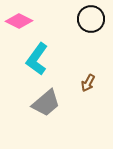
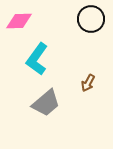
pink diamond: rotated 28 degrees counterclockwise
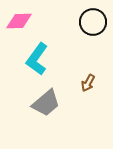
black circle: moved 2 px right, 3 px down
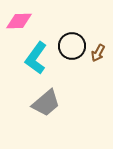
black circle: moved 21 px left, 24 px down
cyan L-shape: moved 1 px left, 1 px up
brown arrow: moved 10 px right, 30 px up
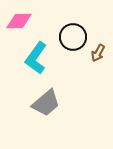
black circle: moved 1 px right, 9 px up
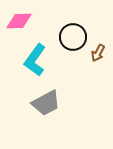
cyan L-shape: moved 1 px left, 2 px down
gray trapezoid: rotated 12 degrees clockwise
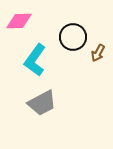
gray trapezoid: moved 4 px left
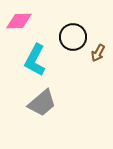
cyan L-shape: rotated 8 degrees counterclockwise
gray trapezoid: rotated 12 degrees counterclockwise
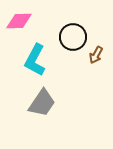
brown arrow: moved 2 px left, 2 px down
gray trapezoid: rotated 16 degrees counterclockwise
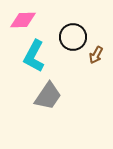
pink diamond: moved 4 px right, 1 px up
cyan L-shape: moved 1 px left, 4 px up
gray trapezoid: moved 6 px right, 7 px up
